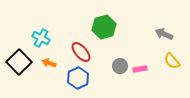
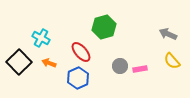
gray arrow: moved 4 px right
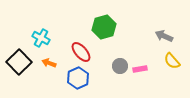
gray arrow: moved 4 px left, 2 px down
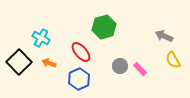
yellow semicircle: moved 1 px right, 1 px up; rotated 12 degrees clockwise
pink rectangle: rotated 56 degrees clockwise
blue hexagon: moved 1 px right, 1 px down
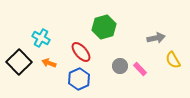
gray arrow: moved 8 px left, 2 px down; rotated 144 degrees clockwise
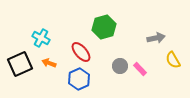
black square: moved 1 px right, 2 px down; rotated 20 degrees clockwise
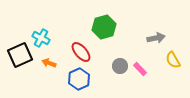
black square: moved 9 px up
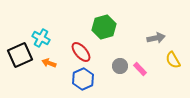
blue hexagon: moved 4 px right
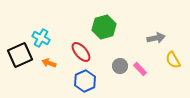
blue hexagon: moved 2 px right, 2 px down
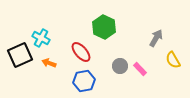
green hexagon: rotated 20 degrees counterclockwise
gray arrow: rotated 48 degrees counterclockwise
blue hexagon: moved 1 px left; rotated 15 degrees clockwise
